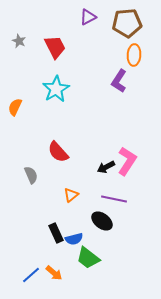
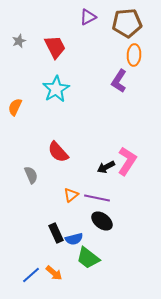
gray star: rotated 24 degrees clockwise
purple line: moved 17 px left, 1 px up
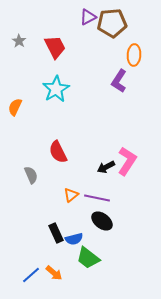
brown pentagon: moved 15 px left
gray star: rotated 16 degrees counterclockwise
red semicircle: rotated 15 degrees clockwise
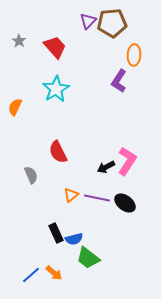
purple triangle: moved 4 px down; rotated 18 degrees counterclockwise
red trapezoid: rotated 15 degrees counterclockwise
black ellipse: moved 23 px right, 18 px up
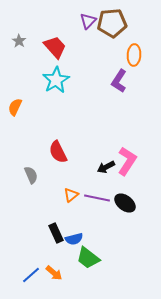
cyan star: moved 9 px up
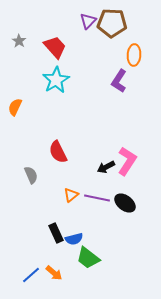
brown pentagon: rotated 8 degrees clockwise
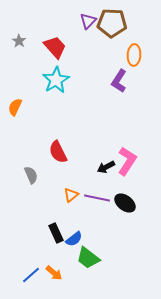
blue semicircle: rotated 24 degrees counterclockwise
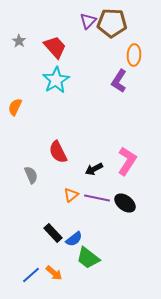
black arrow: moved 12 px left, 2 px down
black rectangle: moved 3 px left; rotated 18 degrees counterclockwise
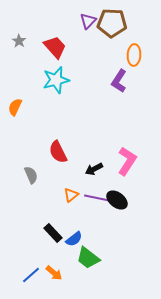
cyan star: rotated 16 degrees clockwise
black ellipse: moved 8 px left, 3 px up
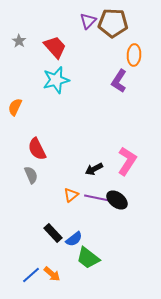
brown pentagon: moved 1 px right
red semicircle: moved 21 px left, 3 px up
orange arrow: moved 2 px left, 1 px down
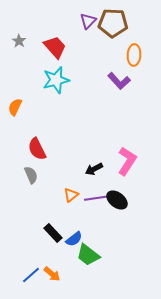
purple L-shape: rotated 75 degrees counterclockwise
purple line: rotated 20 degrees counterclockwise
green trapezoid: moved 3 px up
